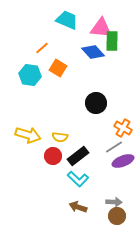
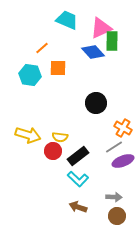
pink triangle: rotated 30 degrees counterclockwise
orange square: rotated 30 degrees counterclockwise
red circle: moved 5 px up
gray arrow: moved 5 px up
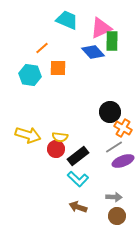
black circle: moved 14 px right, 9 px down
red circle: moved 3 px right, 2 px up
